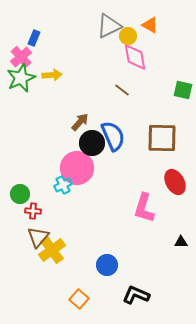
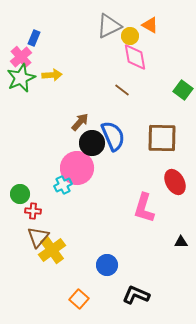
yellow circle: moved 2 px right
green square: rotated 24 degrees clockwise
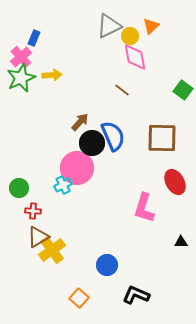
orange triangle: moved 1 px right, 1 px down; rotated 48 degrees clockwise
green circle: moved 1 px left, 6 px up
brown triangle: rotated 20 degrees clockwise
orange square: moved 1 px up
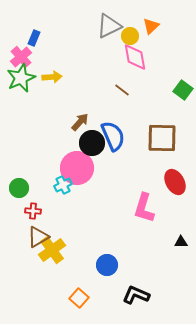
yellow arrow: moved 2 px down
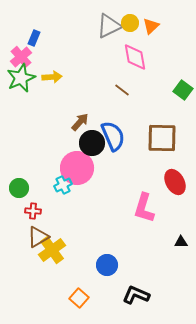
yellow circle: moved 13 px up
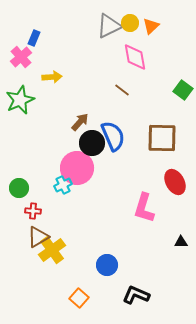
green star: moved 1 px left, 22 px down
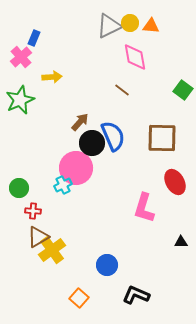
orange triangle: rotated 48 degrees clockwise
pink circle: moved 1 px left
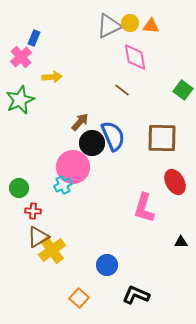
pink circle: moved 3 px left, 1 px up
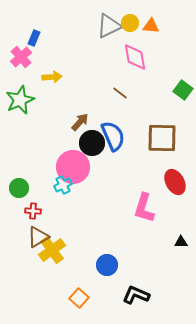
brown line: moved 2 px left, 3 px down
